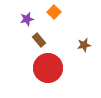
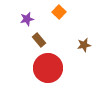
orange square: moved 5 px right
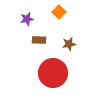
brown rectangle: rotated 48 degrees counterclockwise
brown star: moved 15 px left, 1 px up
red circle: moved 5 px right, 5 px down
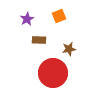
orange square: moved 4 px down; rotated 24 degrees clockwise
purple star: rotated 16 degrees counterclockwise
brown star: moved 5 px down
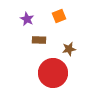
purple star: rotated 16 degrees counterclockwise
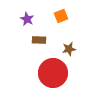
orange square: moved 2 px right
